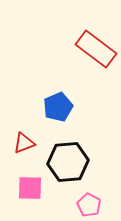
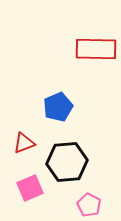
red rectangle: rotated 36 degrees counterclockwise
black hexagon: moved 1 px left
pink square: rotated 24 degrees counterclockwise
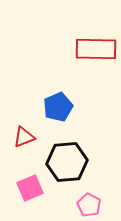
red triangle: moved 6 px up
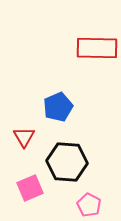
red rectangle: moved 1 px right, 1 px up
red triangle: rotated 40 degrees counterclockwise
black hexagon: rotated 9 degrees clockwise
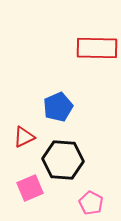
red triangle: rotated 35 degrees clockwise
black hexagon: moved 4 px left, 2 px up
pink pentagon: moved 2 px right, 2 px up
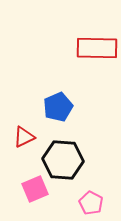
pink square: moved 5 px right, 1 px down
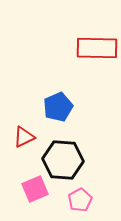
pink pentagon: moved 11 px left, 3 px up; rotated 15 degrees clockwise
